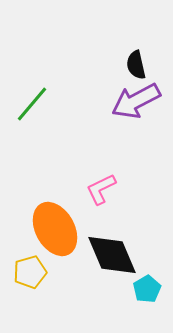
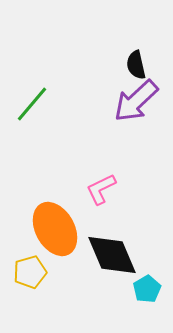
purple arrow: rotated 15 degrees counterclockwise
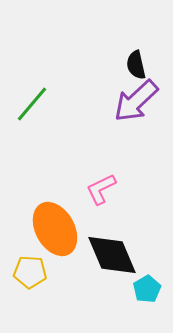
yellow pentagon: rotated 20 degrees clockwise
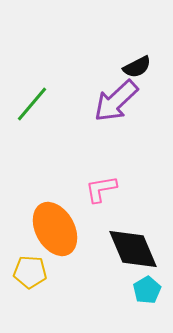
black semicircle: moved 1 px right, 2 px down; rotated 104 degrees counterclockwise
purple arrow: moved 20 px left
pink L-shape: rotated 16 degrees clockwise
black diamond: moved 21 px right, 6 px up
cyan pentagon: moved 1 px down
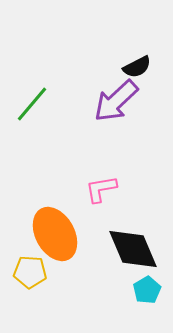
orange ellipse: moved 5 px down
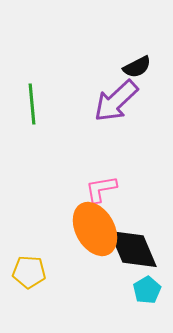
green line: rotated 45 degrees counterclockwise
orange ellipse: moved 40 px right, 5 px up
yellow pentagon: moved 1 px left
